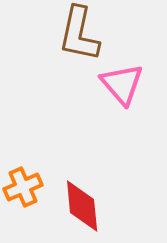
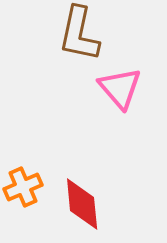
pink triangle: moved 2 px left, 4 px down
red diamond: moved 2 px up
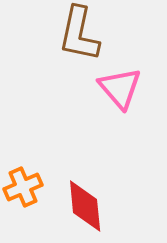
red diamond: moved 3 px right, 2 px down
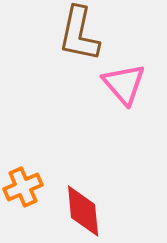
pink triangle: moved 4 px right, 4 px up
red diamond: moved 2 px left, 5 px down
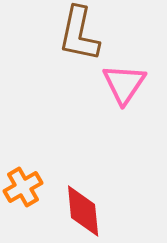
pink triangle: rotated 15 degrees clockwise
orange cross: rotated 6 degrees counterclockwise
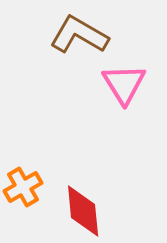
brown L-shape: moved 1 px down; rotated 108 degrees clockwise
pink triangle: rotated 6 degrees counterclockwise
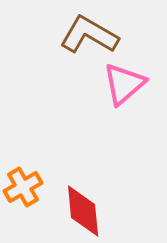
brown L-shape: moved 10 px right
pink triangle: rotated 21 degrees clockwise
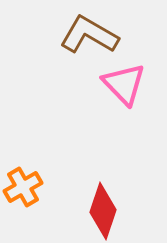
pink triangle: rotated 33 degrees counterclockwise
red diamond: moved 20 px right; rotated 24 degrees clockwise
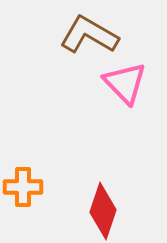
pink triangle: moved 1 px right, 1 px up
orange cross: rotated 30 degrees clockwise
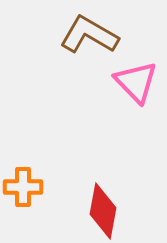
pink triangle: moved 11 px right, 1 px up
red diamond: rotated 8 degrees counterclockwise
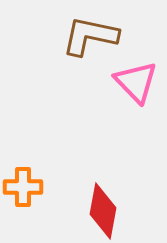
brown L-shape: moved 1 px right, 1 px down; rotated 18 degrees counterclockwise
